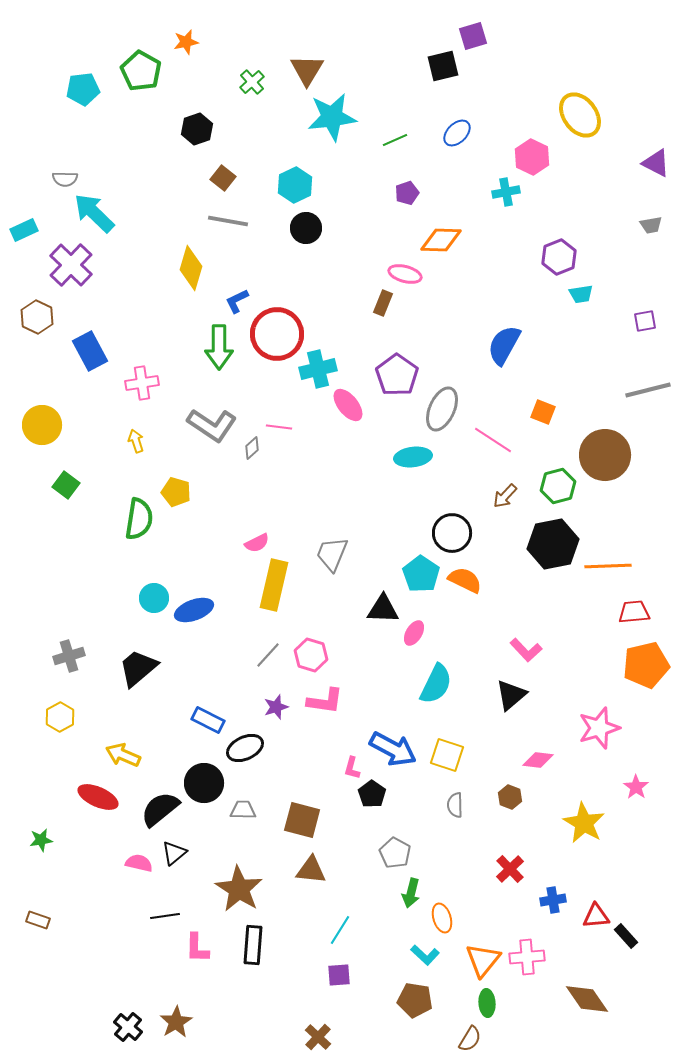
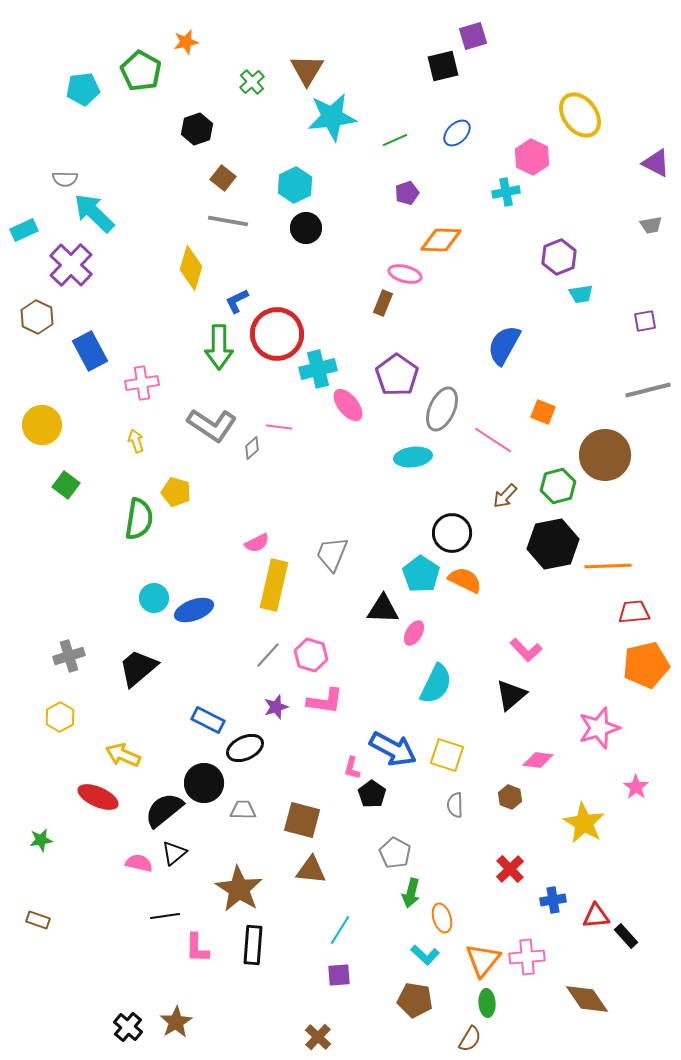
black semicircle at (160, 809): moved 4 px right, 1 px down
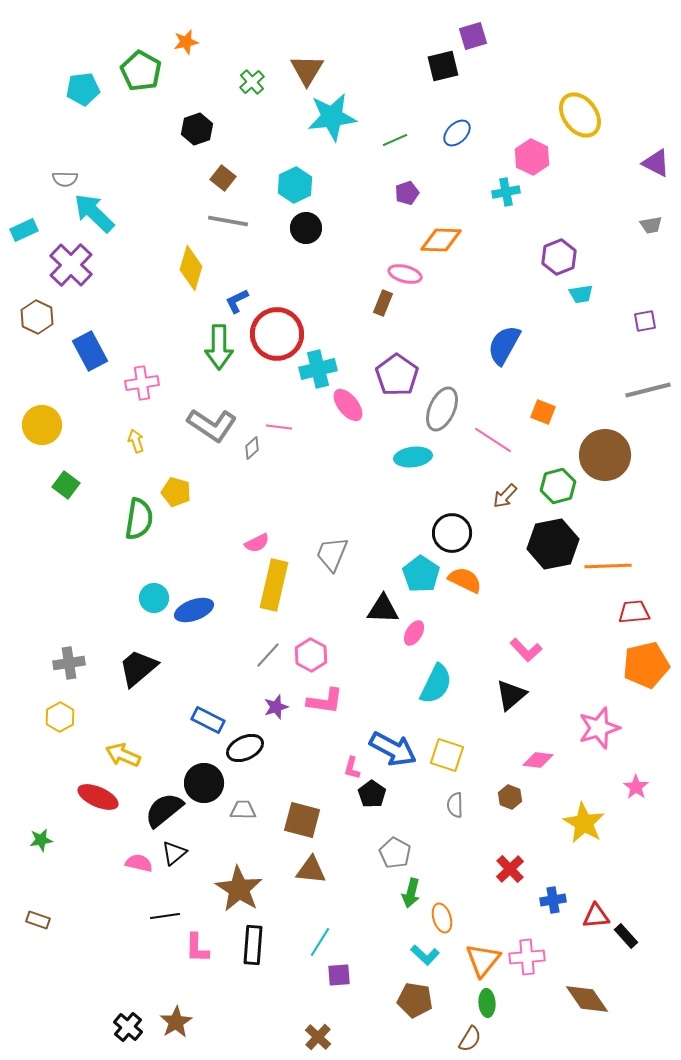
pink hexagon at (311, 655): rotated 12 degrees clockwise
gray cross at (69, 656): moved 7 px down; rotated 8 degrees clockwise
cyan line at (340, 930): moved 20 px left, 12 px down
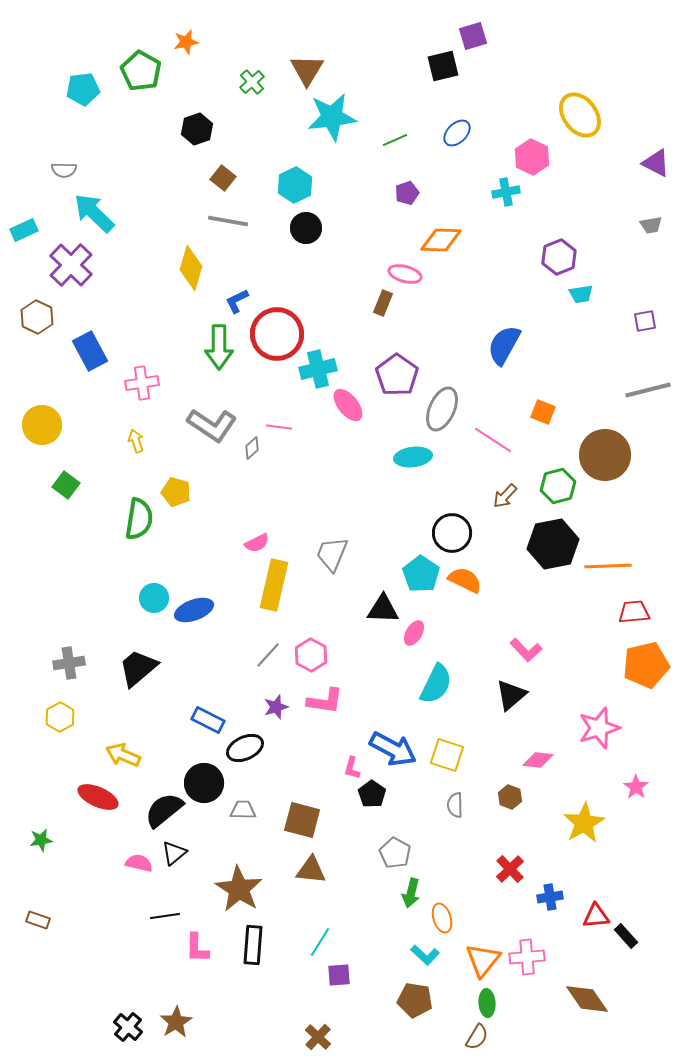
gray semicircle at (65, 179): moved 1 px left, 9 px up
yellow star at (584, 823): rotated 12 degrees clockwise
blue cross at (553, 900): moved 3 px left, 3 px up
brown semicircle at (470, 1039): moved 7 px right, 2 px up
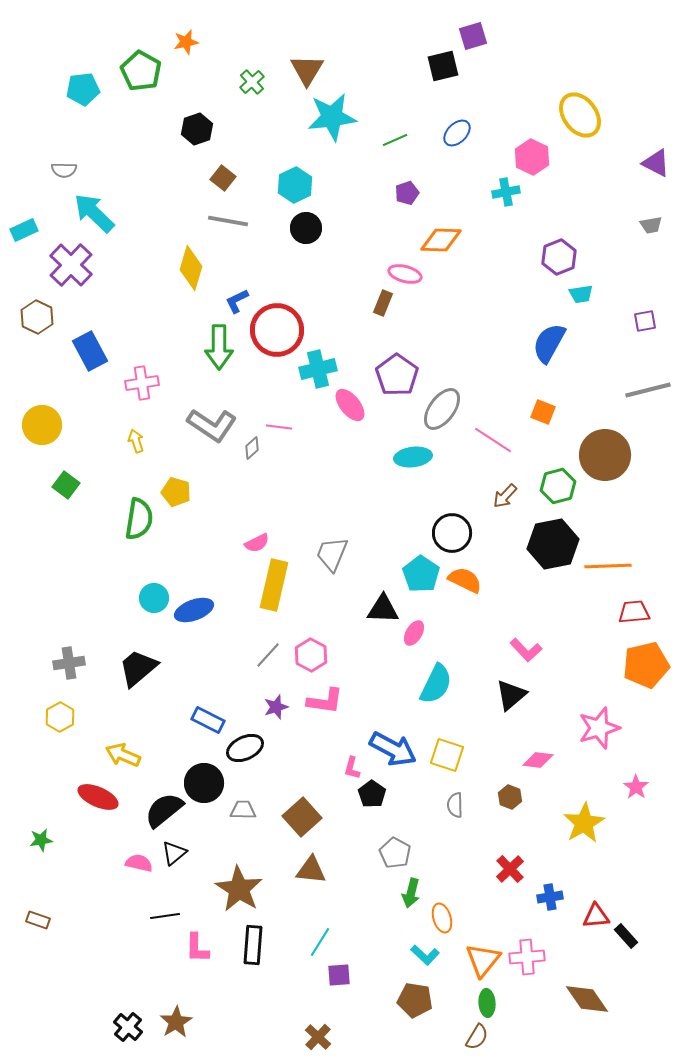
red circle at (277, 334): moved 4 px up
blue semicircle at (504, 345): moved 45 px right, 2 px up
pink ellipse at (348, 405): moved 2 px right
gray ellipse at (442, 409): rotated 12 degrees clockwise
brown square at (302, 820): moved 3 px up; rotated 33 degrees clockwise
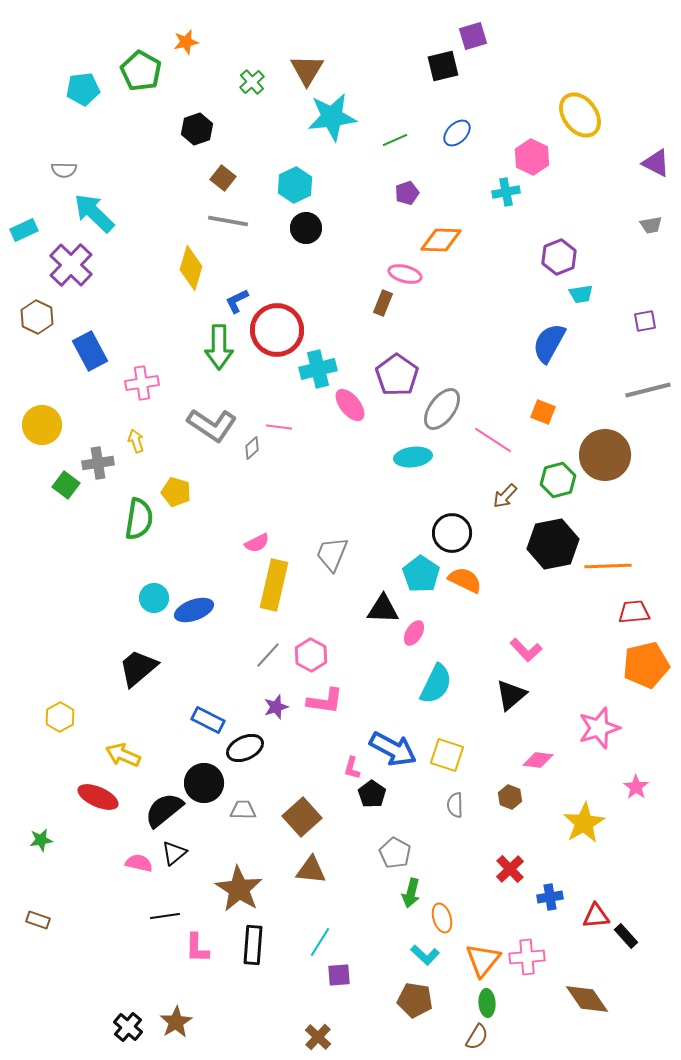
green hexagon at (558, 486): moved 6 px up
gray cross at (69, 663): moved 29 px right, 200 px up
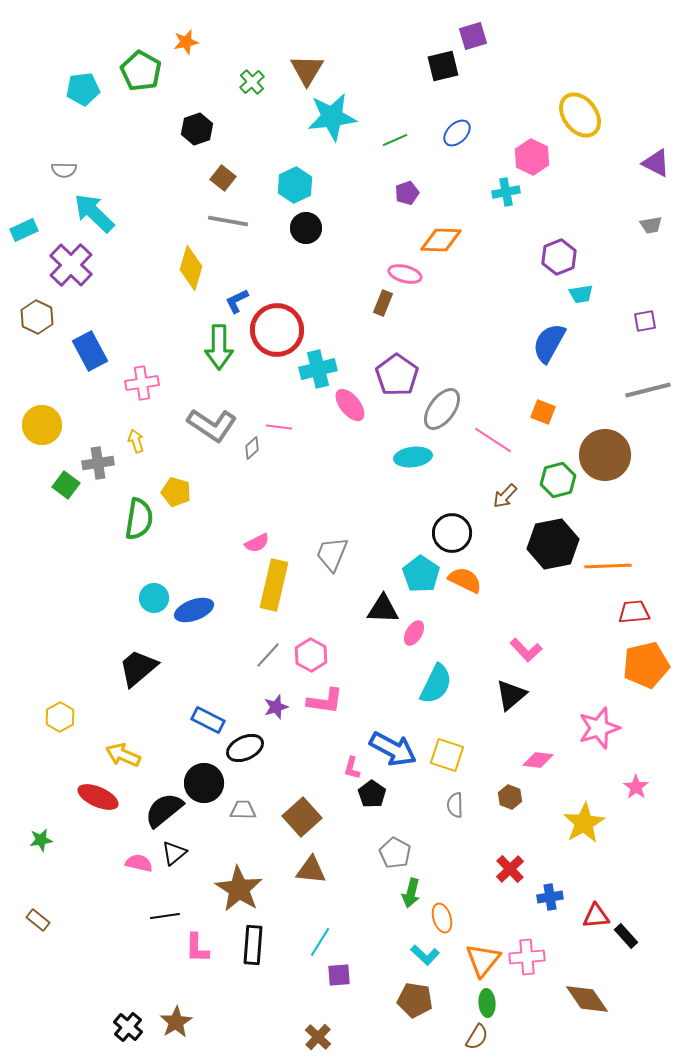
brown rectangle at (38, 920): rotated 20 degrees clockwise
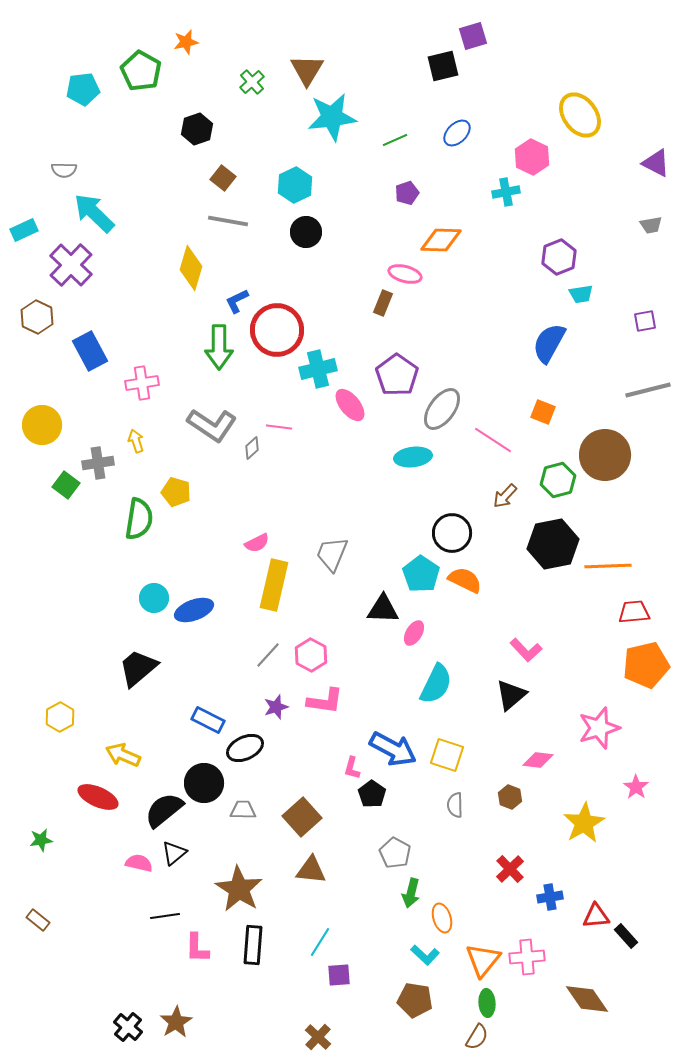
black circle at (306, 228): moved 4 px down
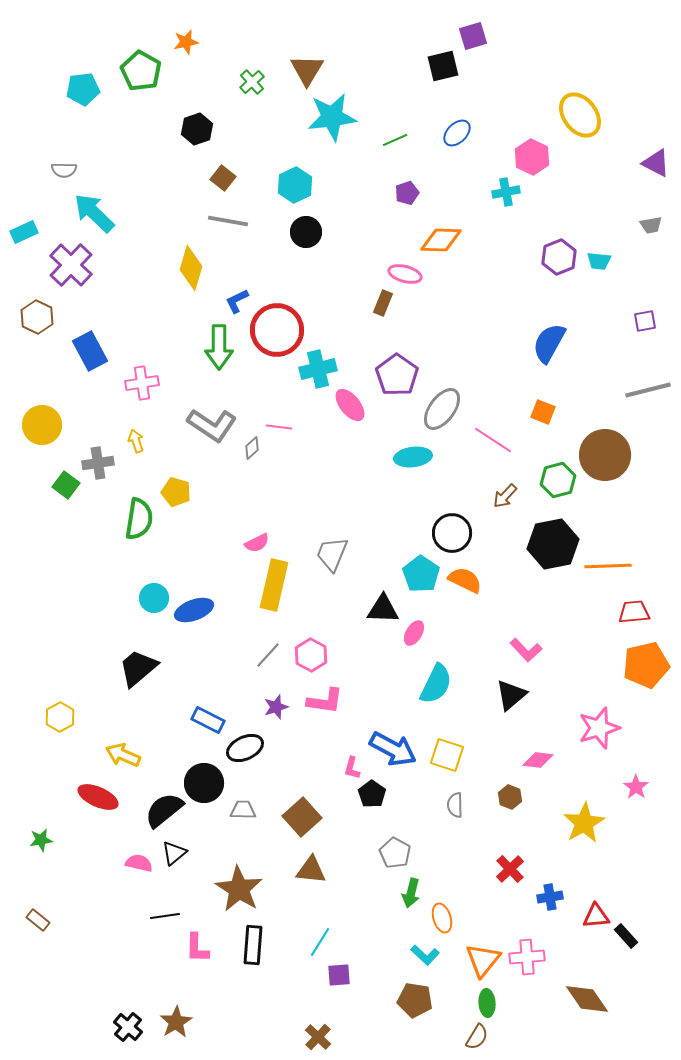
cyan rectangle at (24, 230): moved 2 px down
cyan trapezoid at (581, 294): moved 18 px right, 33 px up; rotated 15 degrees clockwise
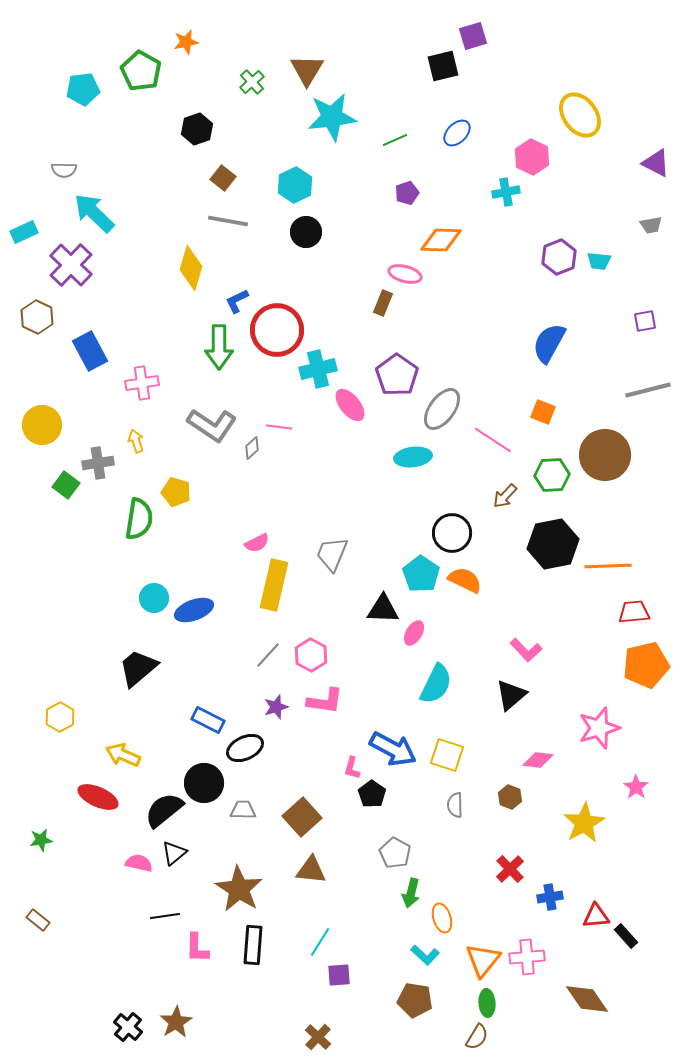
green hexagon at (558, 480): moved 6 px left, 5 px up; rotated 12 degrees clockwise
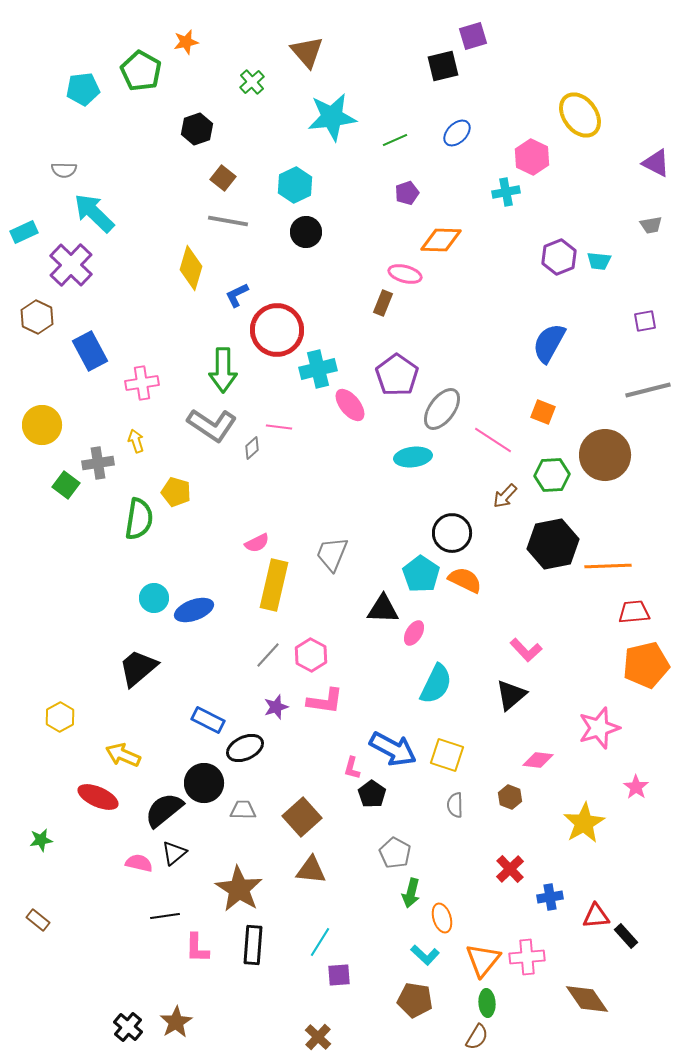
brown triangle at (307, 70): moved 18 px up; rotated 12 degrees counterclockwise
blue L-shape at (237, 301): moved 6 px up
green arrow at (219, 347): moved 4 px right, 23 px down
